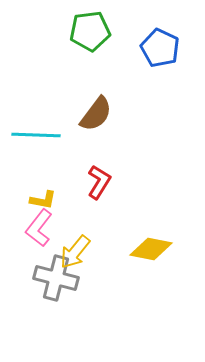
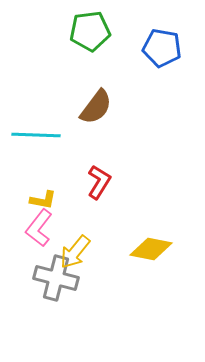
blue pentagon: moved 2 px right; rotated 15 degrees counterclockwise
brown semicircle: moved 7 px up
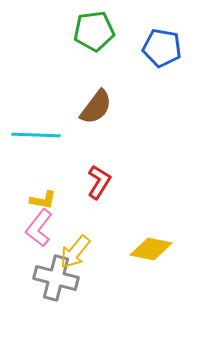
green pentagon: moved 4 px right
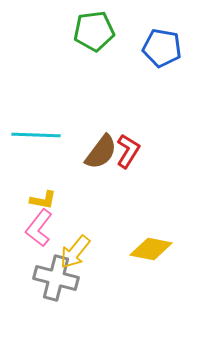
brown semicircle: moved 5 px right, 45 px down
red L-shape: moved 29 px right, 31 px up
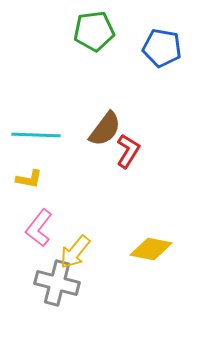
brown semicircle: moved 4 px right, 23 px up
yellow L-shape: moved 14 px left, 21 px up
gray cross: moved 1 px right, 5 px down
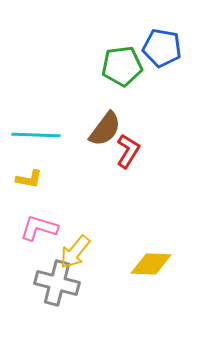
green pentagon: moved 28 px right, 35 px down
pink L-shape: rotated 69 degrees clockwise
yellow diamond: moved 15 px down; rotated 9 degrees counterclockwise
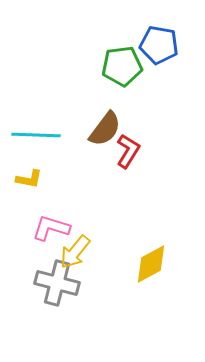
blue pentagon: moved 3 px left, 3 px up
pink L-shape: moved 12 px right
yellow diamond: rotated 30 degrees counterclockwise
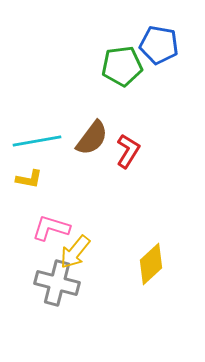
brown semicircle: moved 13 px left, 9 px down
cyan line: moved 1 px right, 6 px down; rotated 12 degrees counterclockwise
yellow diamond: rotated 15 degrees counterclockwise
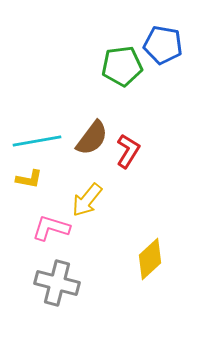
blue pentagon: moved 4 px right
yellow arrow: moved 12 px right, 52 px up
yellow diamond: moved 1 px left, 5 px up
